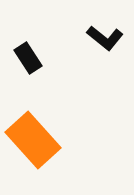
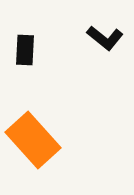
black rectangle: moved 3 px left, 8 px up; rotated 36 degrees clockwise
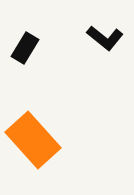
black rectangle: moved 2 px up; rotated 28 degrees clockwise
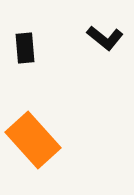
black rectangle: rotated 36 degrees counterclockwise
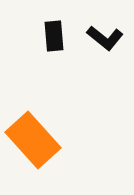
black rectangle: moved 29 px right, 12 px up
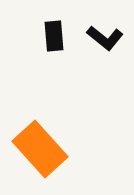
orange rectangle: moved 7 px right, 9 px down
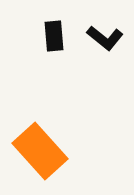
orange rectangle: moved 2 px down
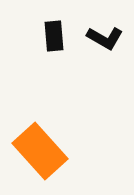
black L-shape: rotated 9 degrees counterclockwise
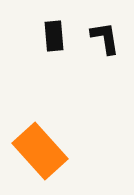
black L-shape: rotated 129 degrees counterclockwise
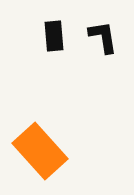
black L-shape: moved 2 px left, 1 px up
